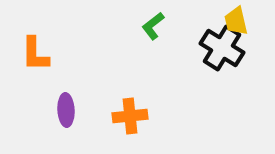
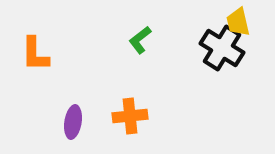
yellow trapezoid: moved 2 px right, 1 px down
green L-shape: moved 13 px left, 14 px down
purple ellipse: moved 7 px right, 12 px down; rotated 12 degrees clockwise
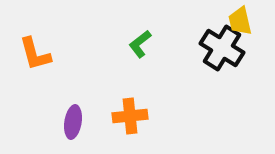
yellow trapezoid: moved 2 px right, 1 px up
green L-shape: moved 4 px down
orange L-shape: rotated 15 degrees counterclockwise
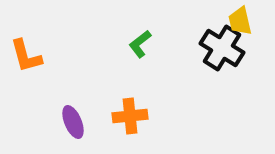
orange L-shape: moved 9 px left, 2 px down
purple ellipse: rotated 32 degrees counterclockwise
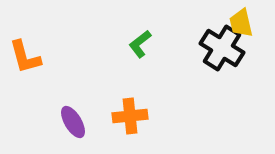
yellow trapezoid: moved 1 px right, 2 px down
orange L-shape: moved 1 px left, 1 px down
purple ellipse: rotated 8 degrees counterclockwise
